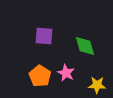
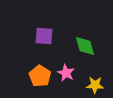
yellow star: moved 2 px left
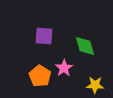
pink star: moved 2 px left, 5 px up; rotated 12 degrees clockwise
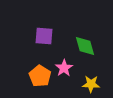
yellow star: moved 4 px left, 1 px up
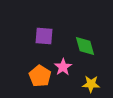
pink star: moved 1 px left, 1 px up
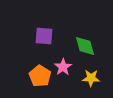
yellow star: moved 6 px up
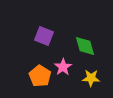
purple square: rotated 18 degrees clockwise
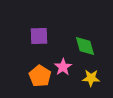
purple square: moved 5 px left; rotated 24 degrees counterclockwise
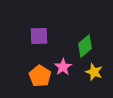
green diamond: rotated 65 degrees clockwise
yellow star: moved 3 px right, 6 px up; rotated 18 degrees clockwise
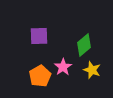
green diamond: moved 1 px left, 1 px up
yellow star: moved 2 px left, 2 px up
orange pentagon: rotated 10 degrees clockwise
